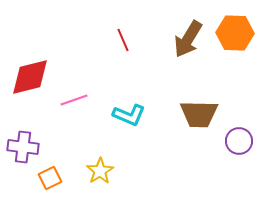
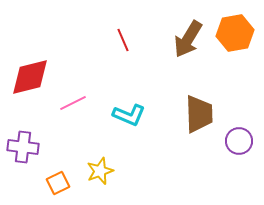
orange hexagon: rotated 12 degrees counterclockwise
pink line: moved 1 px left, 3 px down; rotated 8 degrees counterclockwise
brown trapezoid: rotated 93 degrees counterclockwise
yellow star: rotated 12 degrees clockwise
orange square: moved 8 px right, 5 px down
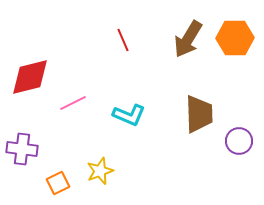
orange hexagon: moved 5 px down; rotated 9 degrees clockwise
purple cross: moved 1 px left, 2 px down
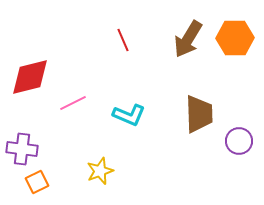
orange square: moved 21 px left, 1 px up
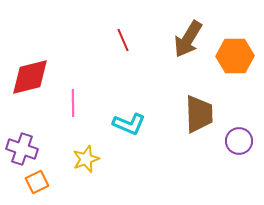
orange hexagon: moved 18 px down
pink line: rotated 64 degrees counterclockwise
cyan L-shape: moved 9 px down
purple cross: rotated 12 degrees clockwise
yellow star: moved 14 px left, 12 px up
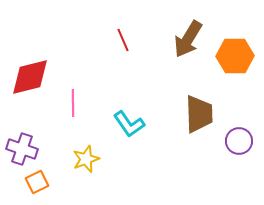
cyan L-shape: rotated 32 degrees clockwise
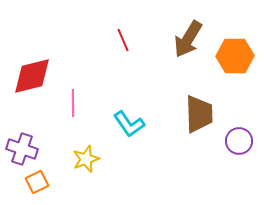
red diamond: moved 2 px right, 1 px up
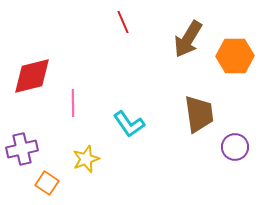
red line: moved 18 px up
brown trapezoid: rotated 6 degrees counterclockwise
purple circle: moved 4 px left, 6 px down
purple cross: rotated 32 degrees counterclockwise
orange square: moved 10 px right, 1 px down; rotated 30 degrees counterclockwise
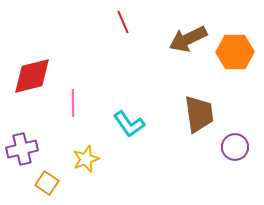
brown arrow: rotated 33 degrees clockwise
orange hexagon: moved 4 px up
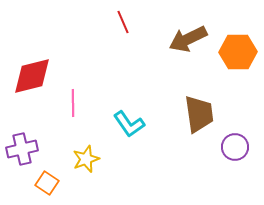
orange hexagon: moved 3 px right
